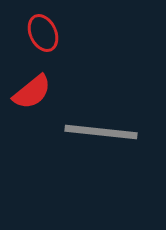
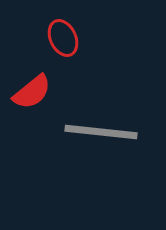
red ellipse: moved 20 px right, 5 px down
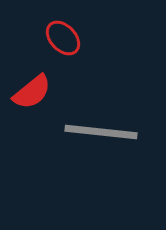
red ellipse: rotated 18 degrees counterclockwise
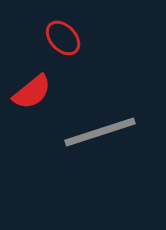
gray line: moved 1 px left; rotated 24 degrees counterclockwise
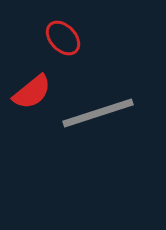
gray line: moved 2 px left, 19 px up
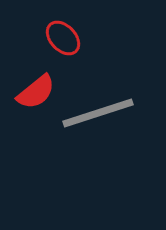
red semicircle: moved 4 px right
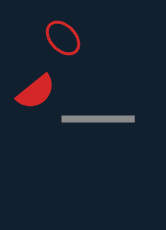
gray line: moved 6 px down; rotated 18 degrees clockwise
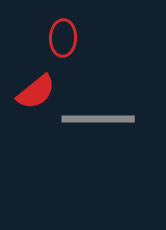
red ellipse: rotated 45 degrees clockwise
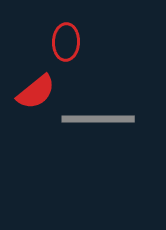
red ellipse: moved 3 px right, 4 px down
